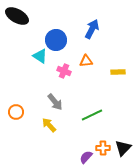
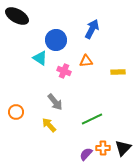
cyan triangle: moved 2 px down
green line: moved 4 px down
purple semicircle: moved 3 px up
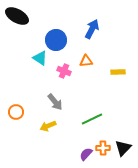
yellow arrow: moved 1 px left, 1 px down; rotated 70 degrees counterclockwise
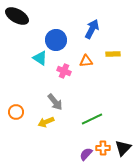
yellow rectangle: moved 5 px left, 18 px up
yellow arrow: moved 2 px left, 4 px up
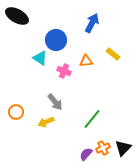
blue arrow: moved 6 px up
yellow rectangle: rotated 40 degrees clockwise
green line: rotated 25 degrees counterclockwise
orange cross: rotated 24 degrees counterclockwise
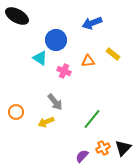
blue arrow: rotated 138 degrees counterclockwise
orange triangle: moved 2 px right
purple semicircle: moved 4 px left, 2 px down
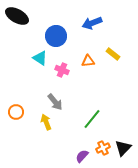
blue circle: moved 4 px up
pink cross: moved 2 px left, 1 px up
yellow arrow: rotated 91 degrees clockwise
